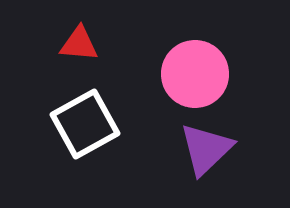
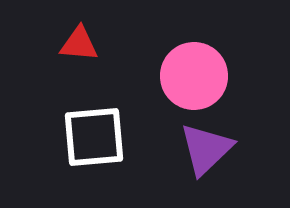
pink circle: moved 1 px left, 2 px down
white square: moved 9 px right, 13 px down; rotated 24 degrees clockwise
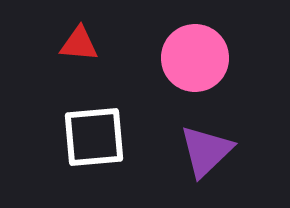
pink circle: moved 1 px right, 18 px up
purple triangle: moved 2 px down
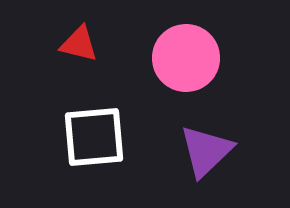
red triangle: rotated 9 degrees clockwise
pink circle: moved 9 px left
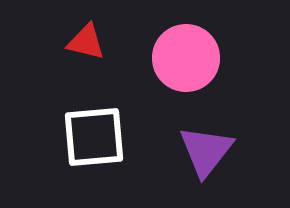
red triangle: moved 7 px right, 2 px up
purple triangle: rotated 8 degrees counterclockwise
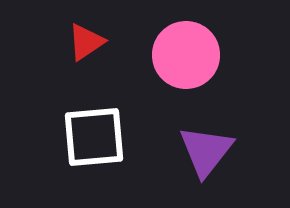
red triangle: rotated 48 degrees counterclockwise
pink circle: moved 3 px up
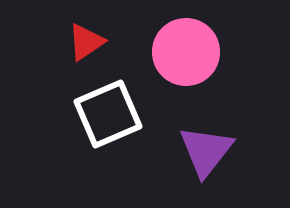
pink circle: moved 3 px up
white square: moved 14 px right, 23 px up; rotated 18 degrees counterclockwise
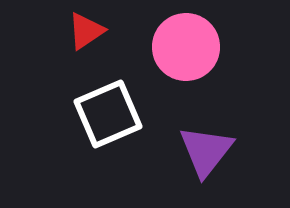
red triangle: moved 11 px up
pink circle: moved 5 px up
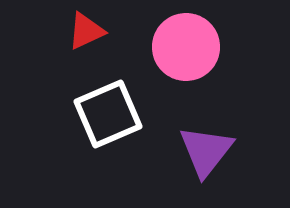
red triangle: rotated 9 degrees clockwise
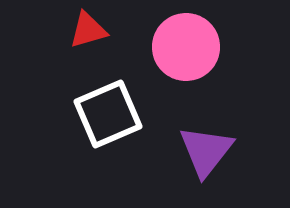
red triangle: moved 2 px right, 1 px up; rotated 9 degrees clockwise
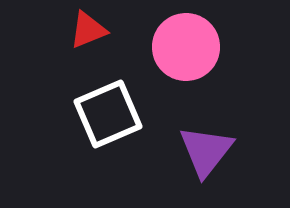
red triangle: rotated 6 degrees counterclockwise
